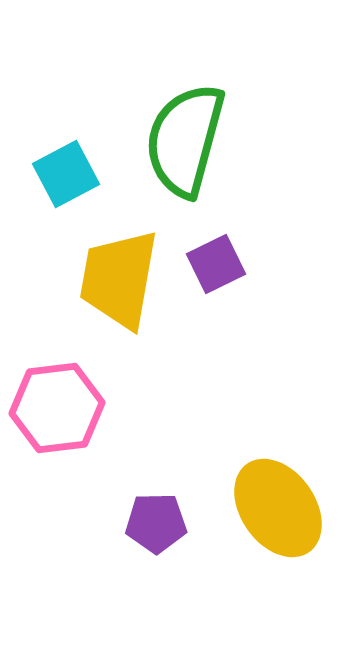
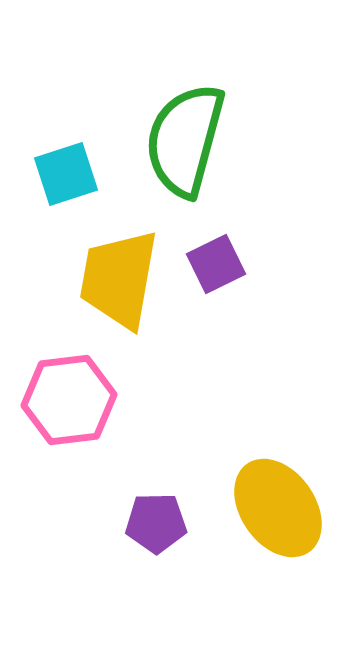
cyan square: rotated 10 degrees clockwise
pink hexagon: moved 12 px right, 8 px up
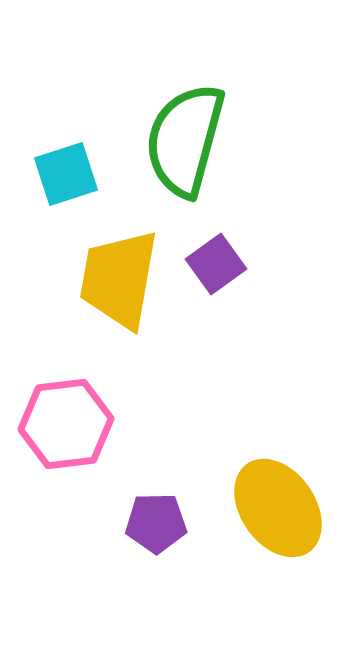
purple square: rotated 10 degrees counterclockwise
pink hexagon: moved 3 px left, 24 px down
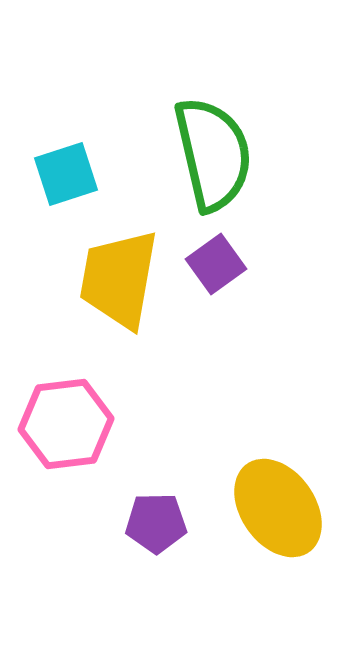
green semicircle: moved 28 px right, 14 px down; rotated 152 degrees clockwise
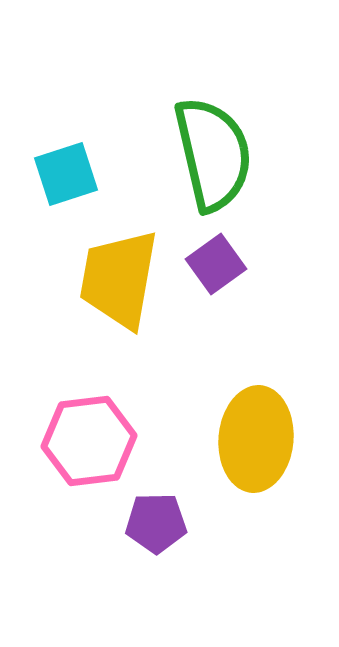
pink hexagon: moved 23 px right, 17 px down
yellow ellipse: moved 22 px left, 69 px up; rotated 40 degrees clockwise
